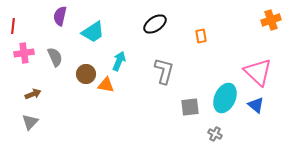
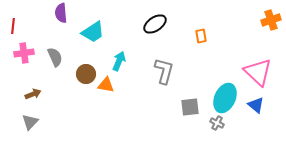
purple semicircle: moved 1 px right, 3 px up; rotated 18 degrees counterclockwise
gray cross: moved 2 px right, 11 px up
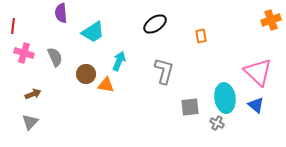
pink cross: rotated 24 degrees clockwise
cyan ellipse: rotated 32 degrees counterclockwise
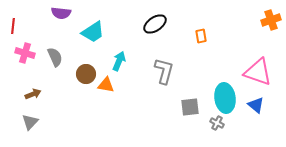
purple semicircle: rotated 78 degrees counterclockwise
pink cross: moved 1 px right
pink triangle: rotated 24 degrees counterclockwise
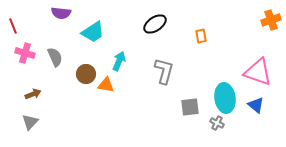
red line: rotated 28 degrees counterclockwise
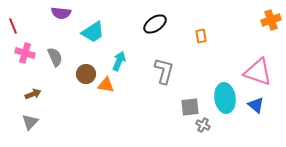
gray cross: moved 14 px left, 2 px down
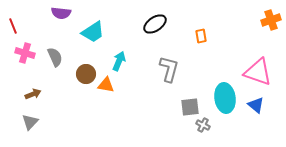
gray L-shape: moved 5 px right, 2 px up
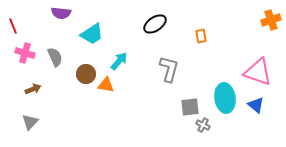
cyan trapezoid: moved 1 px left, 2 px down
cyan arrow: rotated 18 degrees clockwise
brown arrow: moved 5 px up
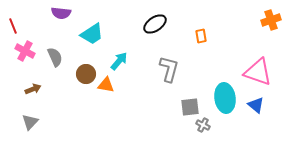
pink cross: moved 2 px up; rotated 12 degrees clockwise
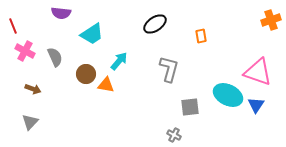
brown arrow: rotated 42 degrees clockwise
cyan ellipse: moved 3 px right, 3 px up; rotated 56 degrees counterclockwise
blue triangle: rotated 24 degrees clockwise
gray cross: moved 29 px left, 10 px down
